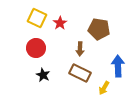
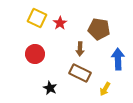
red circle: moved 1 px left, 6 px down
blue arrow: moved 7 px up
black star: moved 7 px right, 13 px down
yellow arrow: moved 1 px right, 1 px down
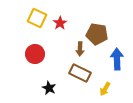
brown pentagon: moved 2 px left, 5 px down
blue arrow: moved 1 px left
black star: moved 1 px left
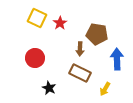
red circle: moved 4 px down
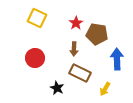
red star: moved 16 px right
brown arrow: moved 6 px left
black star: moved 8 px right
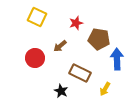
yellow square: moved 1 px up
red star: rotated 16 degrees clockwise
brown pentagon: moved 2 px right, 5 px down
brown arrow: moved 14 px left, 3 px up; rotated 48 degrees clockwise
black star: moved 4 px right, 3 px down
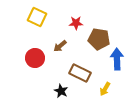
red star: rotated 16 degrees clockwise
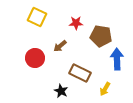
brown pentagon: moved 2 px right, 3 px up
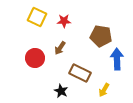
red star: moved 12 px left, 2 px up
brown arrow: moved 2 px down; rotated 16 degrees counterclockwise
yellow arrow: moved 1 px left, 1 px down
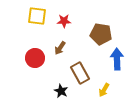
yellow square: moved 1 px up; rotated 18 degrees counterclockwise
brown pentagon: moved 2 px up
brown rectangle: rotated 35 degrees clockwise
